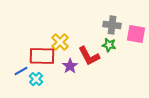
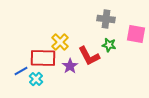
gray cross: moved 6 px left, 6 px up
red rectangle: moved 1 px right, 2 px down
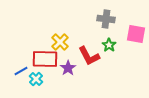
green star: rotated 24 degrees clockwise
red rectangle: moved 2 px right, 1 px down
purple star: moved 2 px left, 2 px down
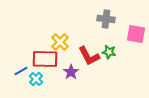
green star: moved 7 px down; rotated 24 degrees counterclockwise
purple star: moved 3 px right, 4 px down
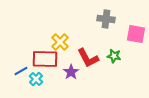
green star: moved 5 px right, 4 px down
red L-shape: moved 1 px left, 2 px down
